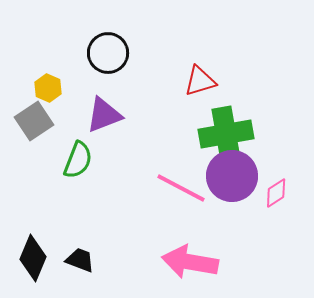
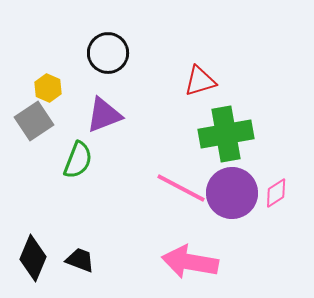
purple circle: moved 17 px down
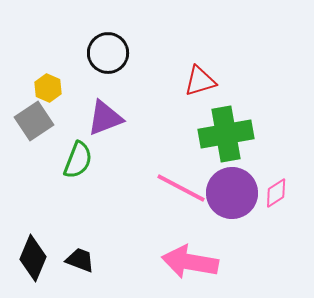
purple triangle: moved 1 px right, 3 px down
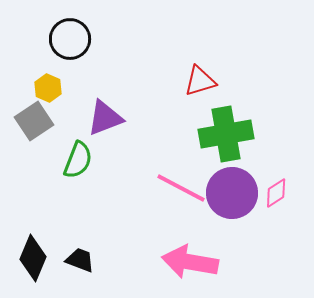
black circle: moved 38 px left, 14 px up
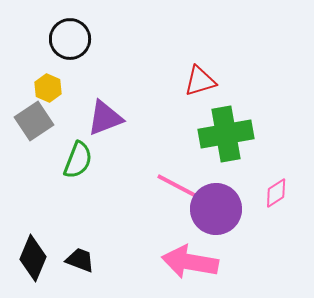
purple circle: moved 16 px left, 16 px down
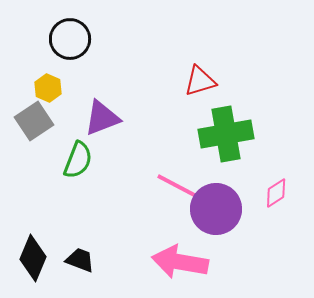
purple triangle: moved 3 px left
pink arrow: moved 10 px left
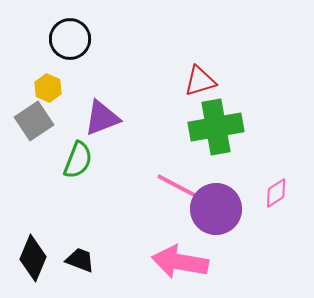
green cross: moved 10 px left, 7 px up
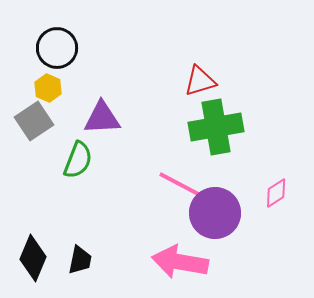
black circle: moved 13 px left, 9 px down
purple triangle: rotated 18 degrees clockwise
pink line: moved 2 px right, 2 px up
purple circle: moved 1 px left, 4 px down
black trapezoid: rotated 80 degrees clockwise
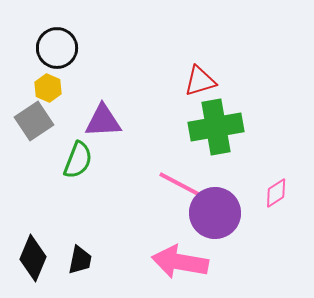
purple triangle: moved 1 px right, 3 px down
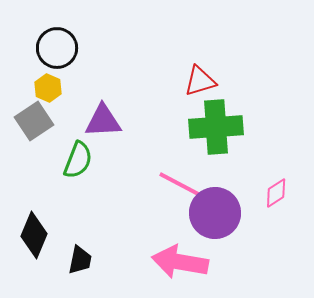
green cross: rotated 6 degrees clockwise
black diamond: moved 1 px right, 23 px up
